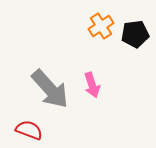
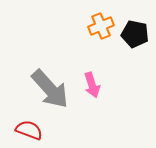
orange cross: rotated 10 degrees clockwise
black pentagon: rotated 20 degrees clockwise
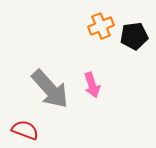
black pentagon: moved 1 px left, 2 px down; rotated 20 degrees counterclockwise
red semicircle: moved 4 px left
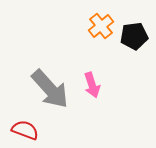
orange cross: rotated 15 degrees counterclockwise
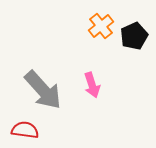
black pentagon: rotated 16 degrees counterclockwise
gray arrow: moved 7 px left, 1 px down
red semicircle: rotated 12 degrees counterclockwise
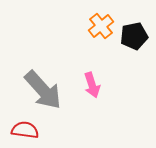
black pentagon: rotated 12 degrees clockwise
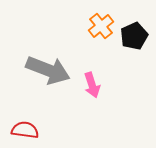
black pentagon: rotated 12 degrees counterclockwise
gray arrow: moved 5 px right, 20 px up; rotated 27 degrees counterclockwise
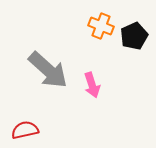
orange cross: rotated 30 degrees counterclockwise
gray arrow: rotated 21 degrees clockwise
red semicircle: rotated 20 degrees counterclockwise
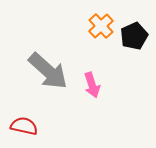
orange cross: rotated 25 degrees clockwise
gray arrow: moved 1 px down
red semicircle: moved 1 px left, 4 px up; rotated 24 degrees clockwise
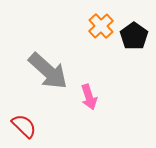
black pentagon: rotated 12 degrees counterclockwise
pink arrow: moved 3 px left, 12 px down
red semicircle: rotated 32 degrees clockwise
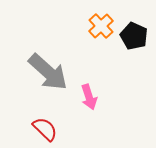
black pentagon: rotated 12 degrees counterclockwise
gray arrow: moved 1 px down
red semicircle: moved 21 px right, 3 px down
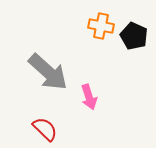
orange cross: rotated 35 degrees counterclockwise
